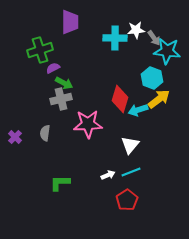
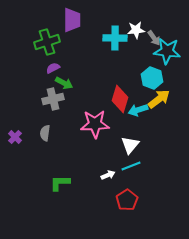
purple trapezoid: moved 2 px right, 2 px up
green cross: moved 7 px right, 8 px up
gray cross: moved 8 px left
pink star: moved 7 px right
cyan line: moved 6 px up
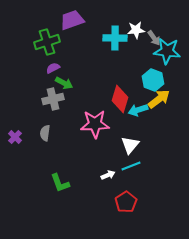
purple trapezoid: rotated 110 degrees counterclockwise
cyan hexagon: moved 1 px right, 2 px down
green L-shape: rotated 110 degrees counterclockwise
red pentagon: moved 1 px left, 2 px down
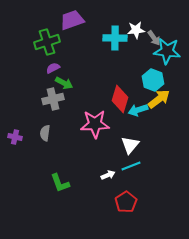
purple cross: rotated 32 degrees counterclockwise
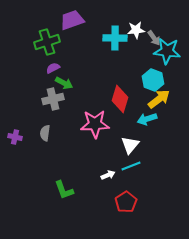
cyan arrow: moved 9 px right, 9 px down
green L-shape: moved 4 px right, 7 px down
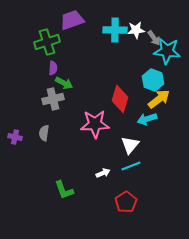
cyan cross: moved 8 px up
purple semicircle: rotated 120 degrees clockwise
gray semicircle: moved 1 px left
white arrow: moved 5 px left, 2 px up
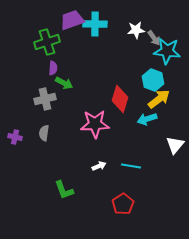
cyan cross: moved 20 px left, 6 px up
gray cross: moved 8 px left
white triangle: moved 45 px right
cyan line: rotated 30 degrees clockwise
white arrow: moved 4 px left, 7 px up
red pentagon: moved 3 px left, 2 px down
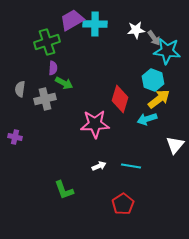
purple trapezoid: rotated 10 degrees counterclockwise
gray semicircle: moved 24 px left, 44 px up
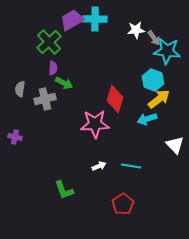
cyan cross: moved 5 px up
green cross: moved 2 px right; rotated 25 degrees counterclockwise
red diamond: moved 5 px left
white triangle: rotated 24 degrees counterclockwise
